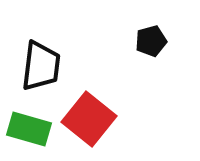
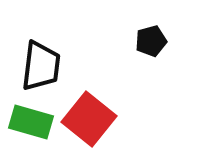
green rectangle: moved 2 px right, 7 px up
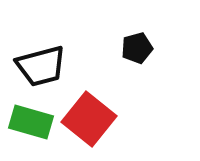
black pentagon: moved 14 px left, 7 px down
black trapezoid: rotated 68 degrees clockwise
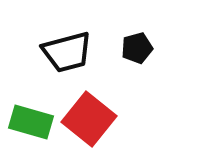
black trapezoid: moved 26 px right, 14 px up
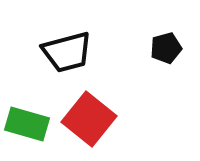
black pentagon: moved 29 px right
green rectangle: moved 4 px left, 2 px down
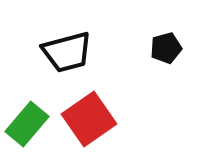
red square: rotated 16 degrees clockwise
green rectangle: rotated 66 degrees counterclockwise
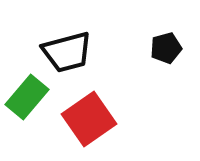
green rectangle: moved 27 px up
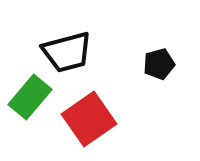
black pentagon: moved 7 px left, 16 px down
green rectangle: moved 3 px right
